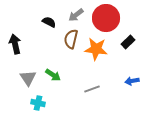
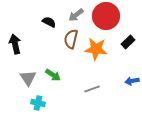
red circle: moved 2 px up
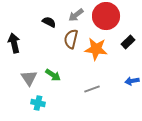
black arrow: moved 1 px left, 1 px up
gray triangle: moved 1 px right
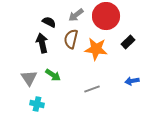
black arrow: moved 28 px right
cyan cross: moved 1 px left, 1 px down
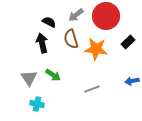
brown semicircle: rotated 30 degrees counterclockwise
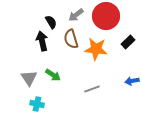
black semicircle: moved 2 px right; rotated 32 degrees clockwise
black arrow: moved 2 px up
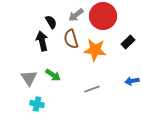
red circle: moved 3 px left
orange star: moved 1 px left, 1 px down
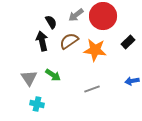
brown semicircle: moved 2 px left, 2 px down; rotated 72 degrees clockwise
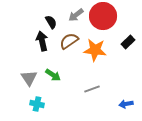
blue arrow: moved 6 px left, 23 px down
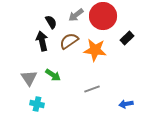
black rectangle: moved 1 px left, 4 px up
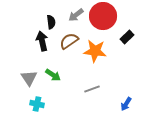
black semicircle: rotated 24 degrees clockwise
black rectangle: moved 1 px up
orange star: moved 1 px down
blue arrow: rotated 48 degrees counterclockwise
